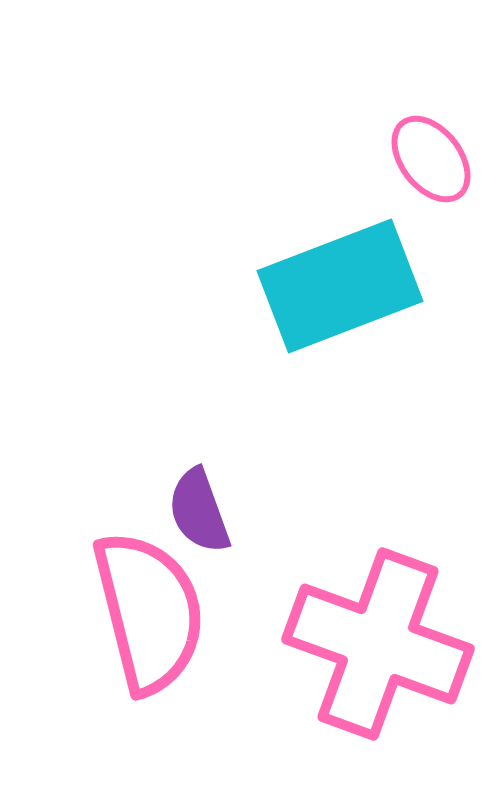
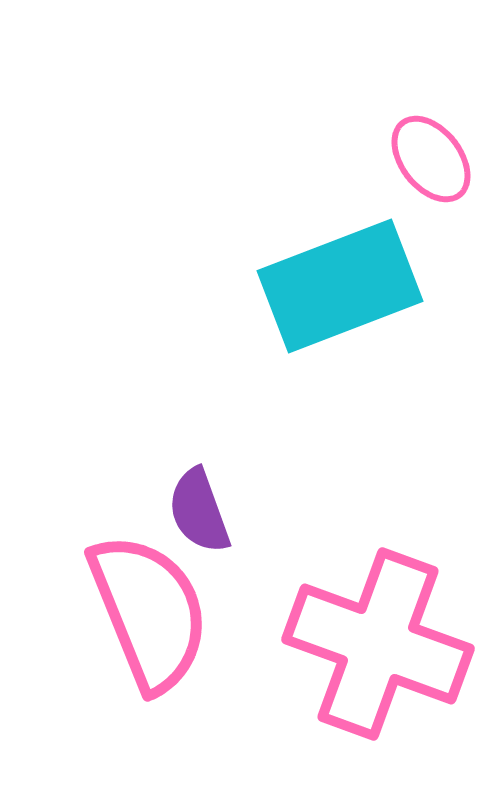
pink semicircle: rotated 8 degrees counterclockwise
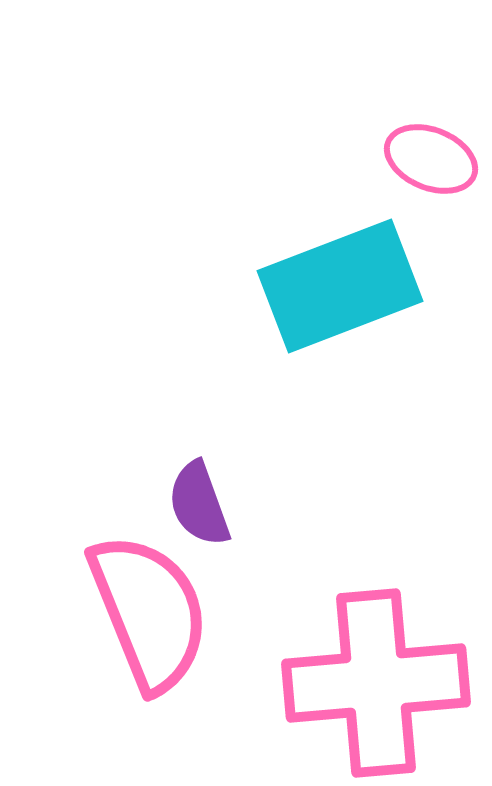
pink ellipse: rotated 30 degrees counterclockwise
purple semicircle: moved 7 px up
pink cross: moved 2 px left, 39 px down; rotated 25 degrees counterclockwise
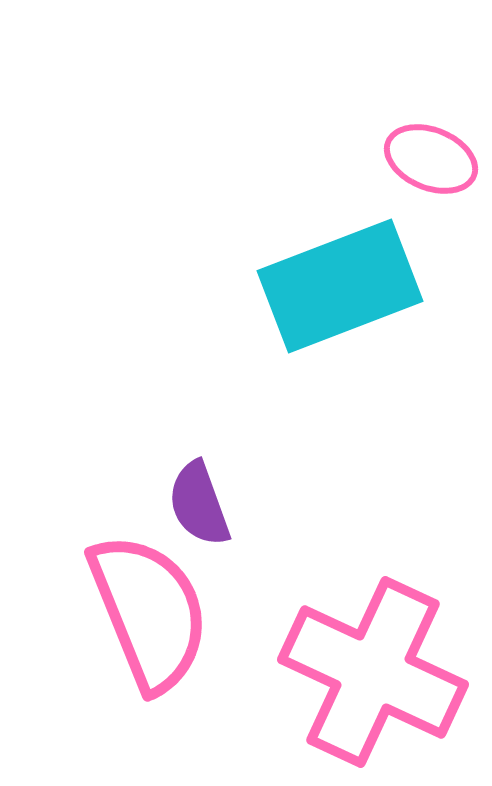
pink cross: moved 3 px left, 11 px up; rotated 30 degrees clockwise
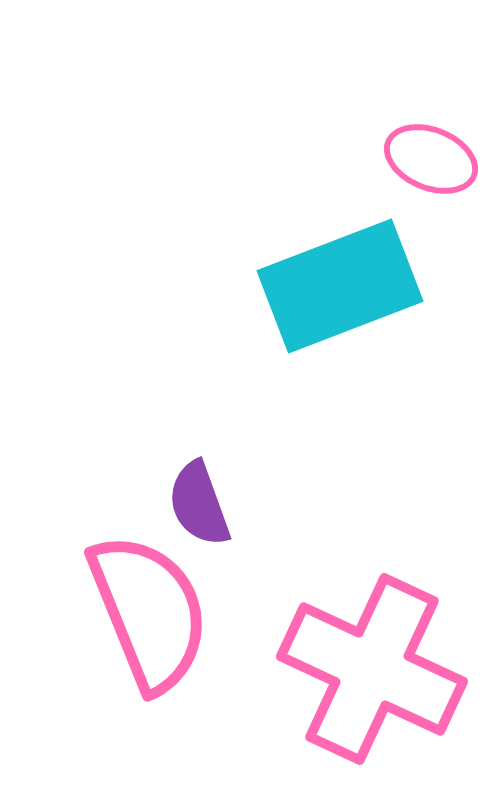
pink cross: moved 1 px left, 3 px up
